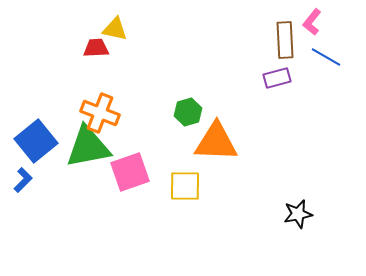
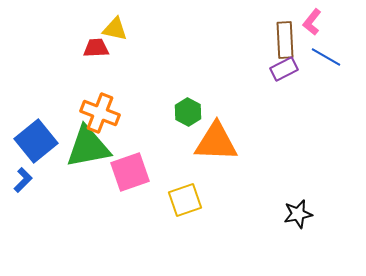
purple rectangle: moved 7 px right, 9 px up; rotated 12 degrees counterclockwise
green hexagon: rotated 16 degrees counterclockwise
yellow square: moved 14 px down; rotated 20 degrees counterclockwise
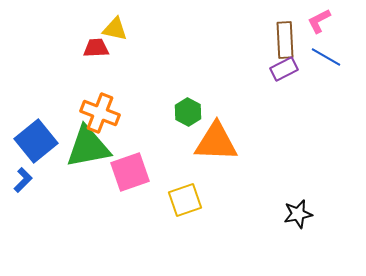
pink L-shape: moved 7 px right, 1 px up; rotated 24 degrees clockwise
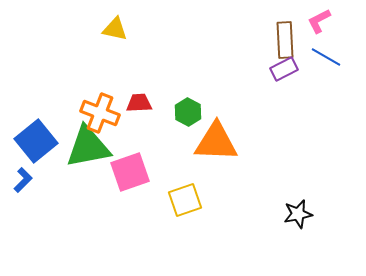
red trapezoid: moved 43 px right, 55 px down
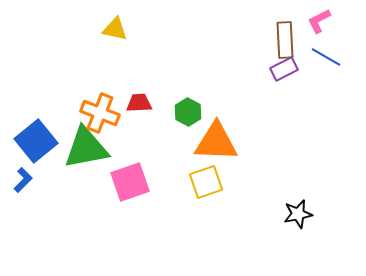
green triangle: moved 2 px left, 1 px down
pink square: moved 10 px down
yellow square: moved 21 px right, 18 px up
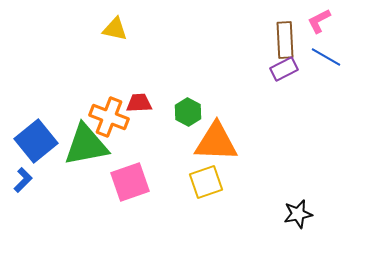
orange cross: moved 9 px right, 4 px down
green triangle: moved 3 px up
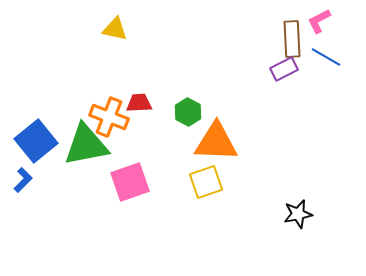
brown rectangle: moved 7 px right, 1 px up
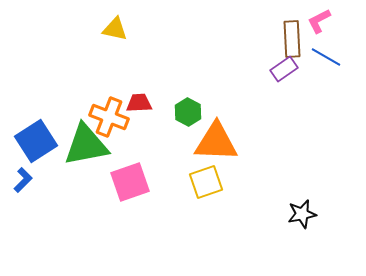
purple rectangle: rotated 8 degrees counterclockwise
blue square: rotated 6 degrees clockwise
black star: moved 4 px right
